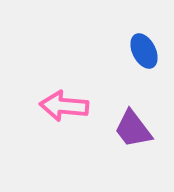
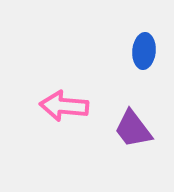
blue ellipse: rotated 32 degrees clockwise
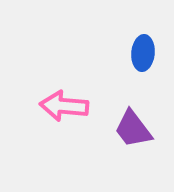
blue ellipse: moved 1 px left, 2 px down
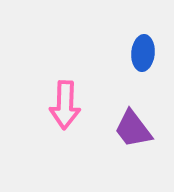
pink arrow: moved 1 px right, 1 px up; rotated 93 degrees counterclockwise
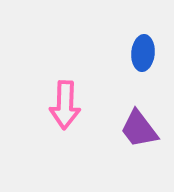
purple trapezoid: moved 6 px right
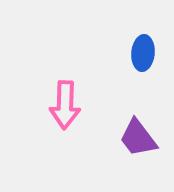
purple trapezoid: moved 1 px left, 9 px down
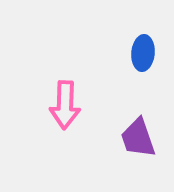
purple trapezoid: rotated 18 degrees clockwise
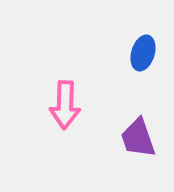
blue ellipse: rotated 12 degrees clockwise
